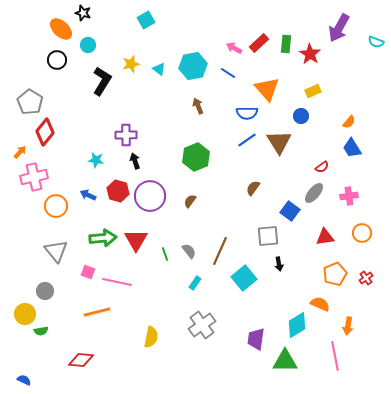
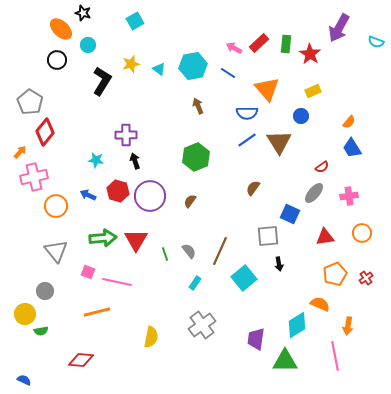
cyan square at (146, 20): moved 11 px left, 1 px down
blue square at (290, 211): moved 3 px down; rotated 12 degrees counterclockwise
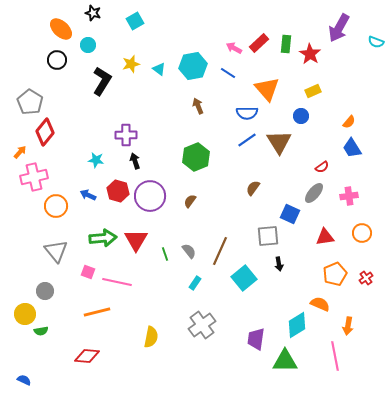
black star at (83, 13): moved 10 px right
red diamond at (81, 360): moved 6 px right, 4 px up
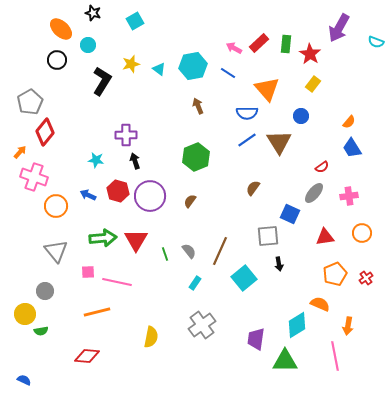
yellow rectangle at (313, 91): moved 7 px up; rotated 28 degrees counterclockwise
gray pentagon at (30, 102): rotated 10 degrees clockwise
pink cross at (34, 177): rotated 32 degrees clockwise
pink square at (88, 272): rotated 24 degrees counterclockwise
